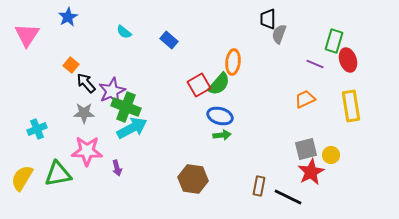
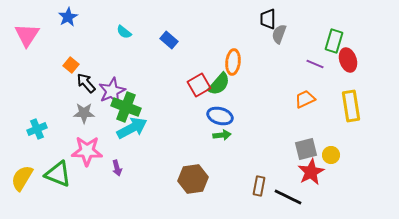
green triangle: rotated 32 degrees clockwise
brown hexagon: rotated 16 degrees counterclockwise
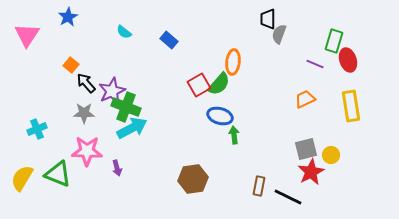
green arrow: moved 12 px right; rotated 90 degrees counterclockwise
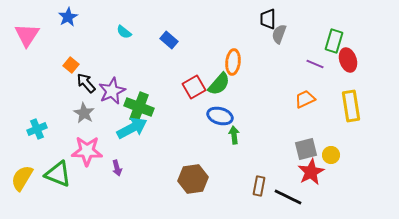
red square: moved 5 px left, 2 px down
green cross: moved 13 px right
gray star: rotated 30 degrees clockwise
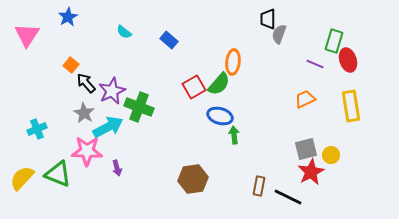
cyan arrow: moved 24 px left, 1 px up
yellow semicircle: rotated 12 degrees clockwise
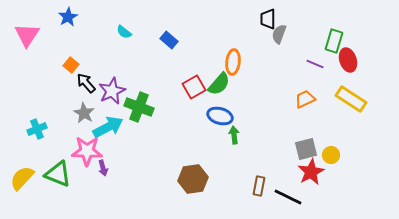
yellow rectangle: moved 7 px up; rotated 48 degrees counterclockwise
purple arrow: moved 14 px left
